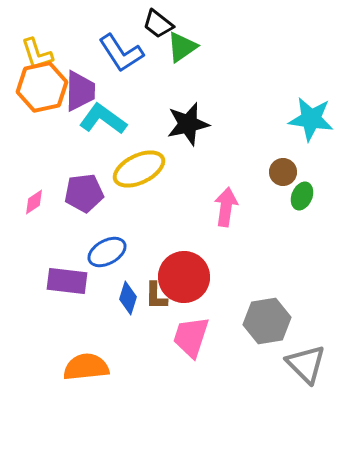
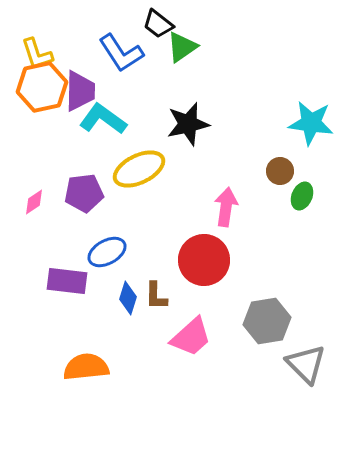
cyan star: moved 4 px down
brown circle: moved 3 px left, 1 px up
red circle: moved 20 px right, 17 px up
pink trapezoid: rotated 150 degrees counterclockwise
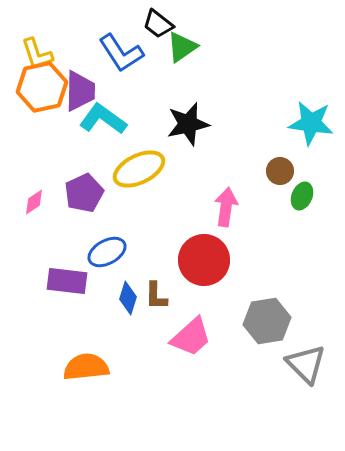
purple pentagon: rotated 18 degrees counterclockwise
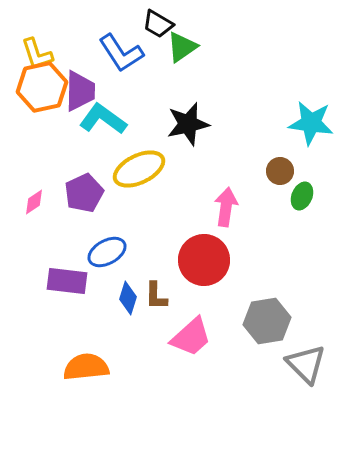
black trapezoid: rotated 8 degrees counterclockwise
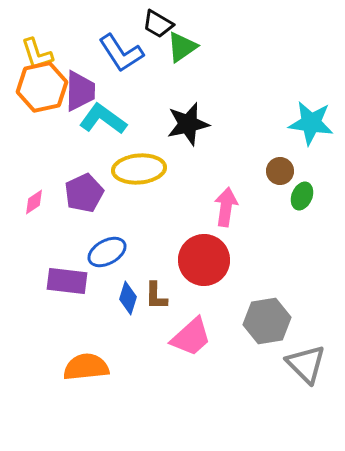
yellow ellipse: rotated 21 degrees clockwise
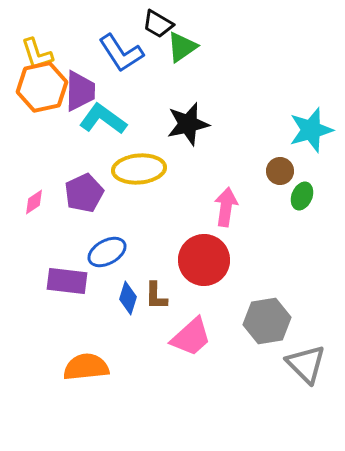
cyan star: moved 7 px down; rotated 24 degrees counterclockwise
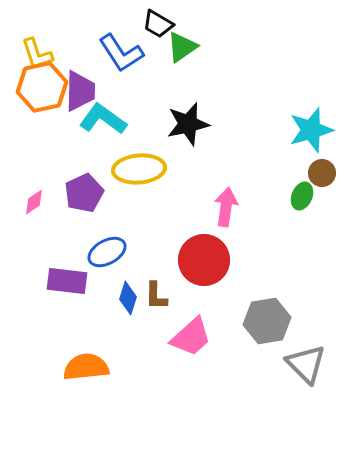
brown circle: moved 42 px right, 2 px down
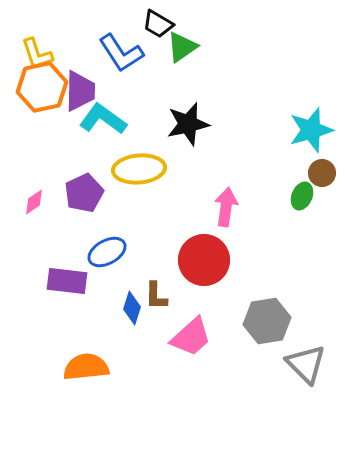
blue diamond: moved 4 px right, 10 px down
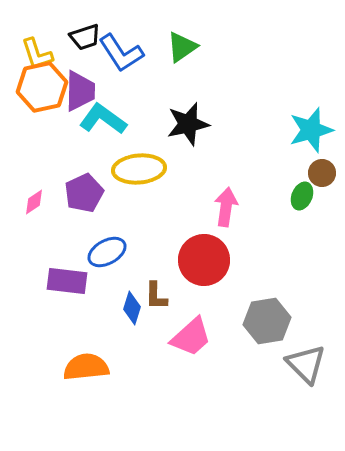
black trapezoid: moved 73 px left, 13 px down; rotated 48 degrees counterclockwise
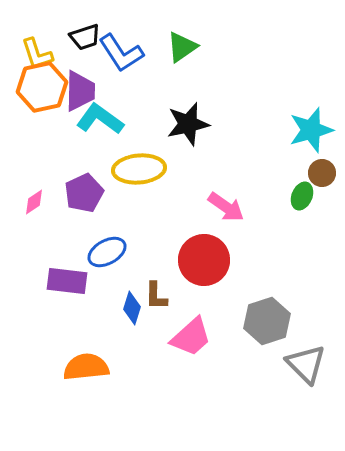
cyan L-shape: moved 3 px left
pink arrow: rotated 117 degrees clockwise
gray hexagon: rotated 9 degrees counterclockwise
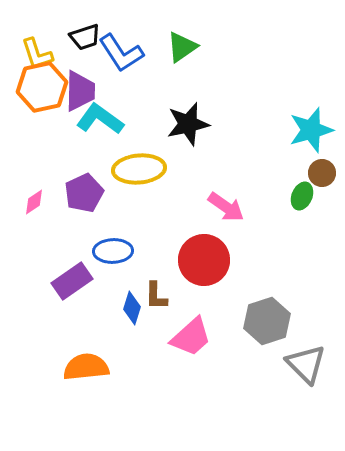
blue ellipse: moved 6 px right, 1 px up; rotated 27 degrees clockwise
purple rectangle: moved 5 px right; rotated 42 degrees counterclockwise
